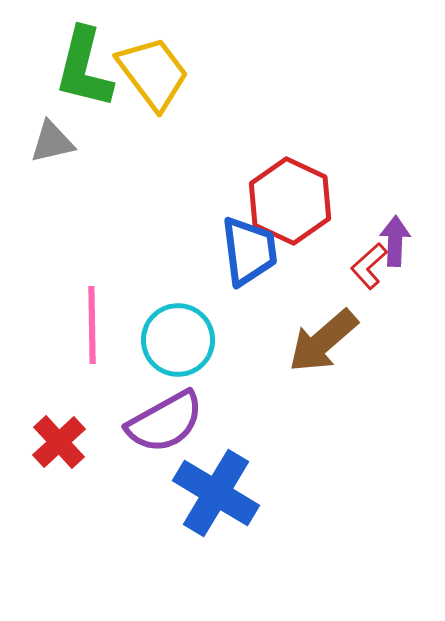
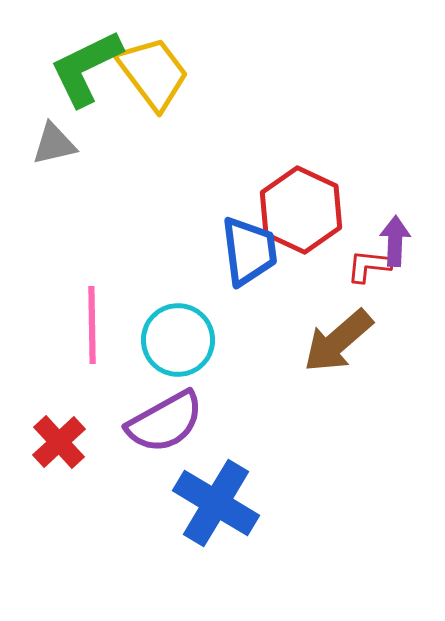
green L-shape: moved 2 px right; rotated 50 degrees clockwise
gray triangle: moved 2 px right, 2 px down
red hexagon: moved 11 px right, 9 px down
red L-shape: rotated 48 degrees clockwise
brown arrow: moved 15 px right
blue cross: moved 10 px down
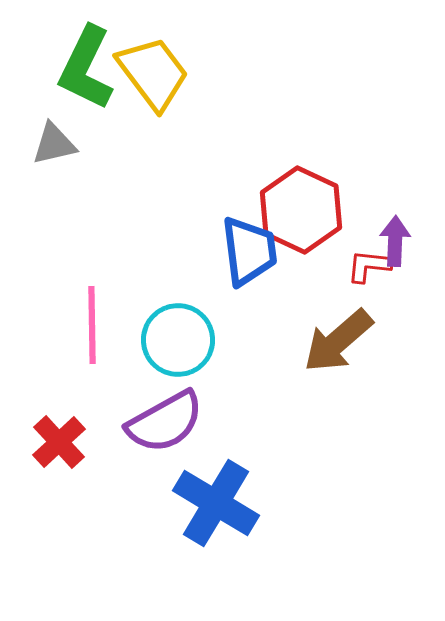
green L-shape: rotated 38 degrees counterclockwise
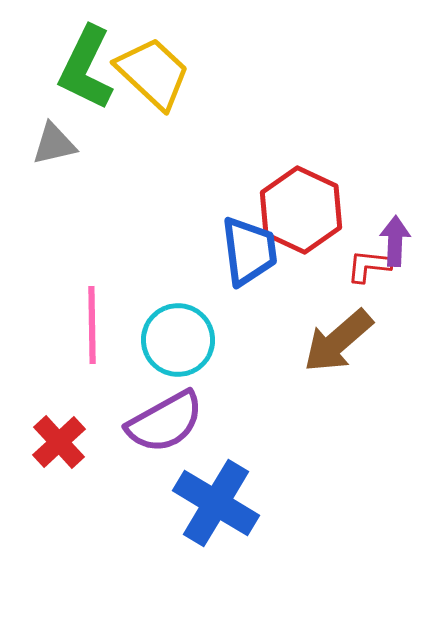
yellow trapezoid: rotated 10 degrees counterclockwise
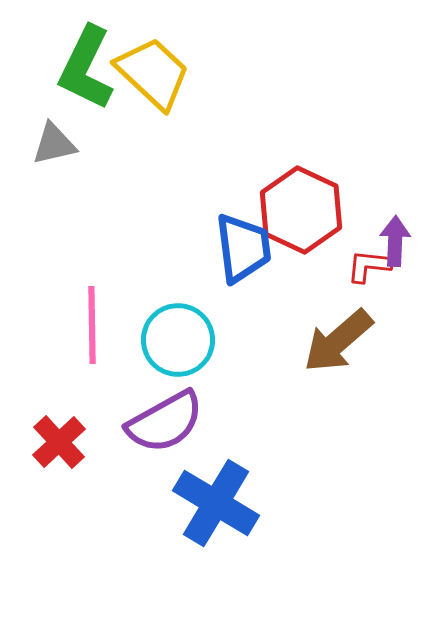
blue trapezoid: moved 6 px left, 3 px up
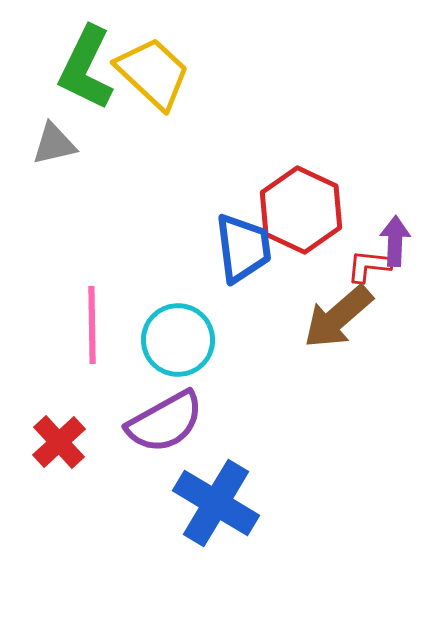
brown arrow: moved 24 px up
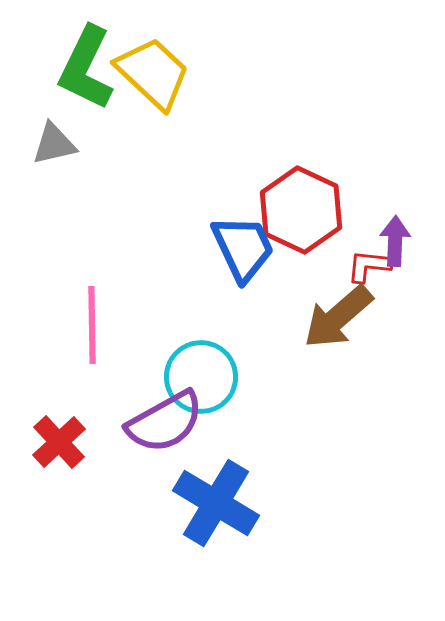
blue trapezoid: rotated 18 degrees counterclockwise
cyan circle: moved 23 px right, 37 px down
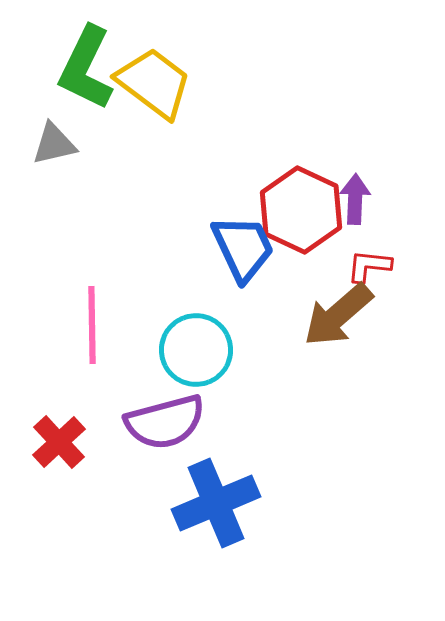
yellow trapezoid: moved 1 px right, 10 px down; rotated 6 degrees counterclockwise
purple arrow: moved 40 px left, 42 px up
brown arrow: moved 2 px up
cyan circle: moved 5 px left, 27 px up
purple semicircle: rotated 14 degrees clockwise
blue cross: rotated 36 degrees clockwise
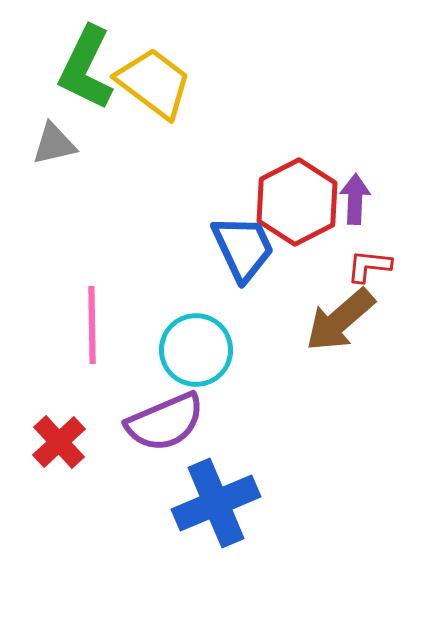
red hexagon: moved 4 px left, 8 px up; rotated 8 degrees clockwise
brown arrow: moved 2 px right, 5 px down
purple semicircle: rotated 8 degrees counterclockwise
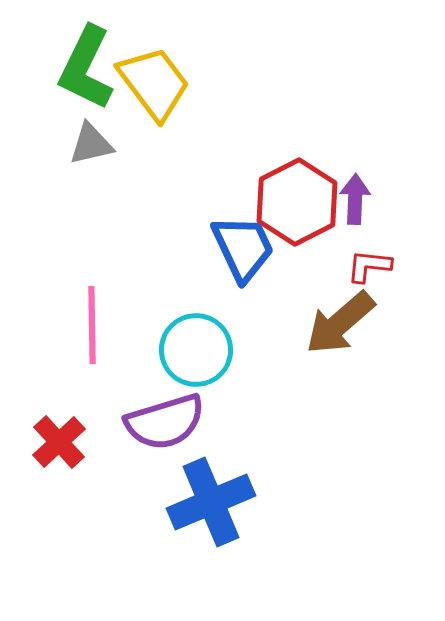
yellow trapezoid: rotated 16 degrees clockwise
gray triangle: moved 37 px right
brown arrow: moved 3 px down
purple semicircle: rotated 6 degrees clockwise
blue cross: moved 5 px left, 1 px up
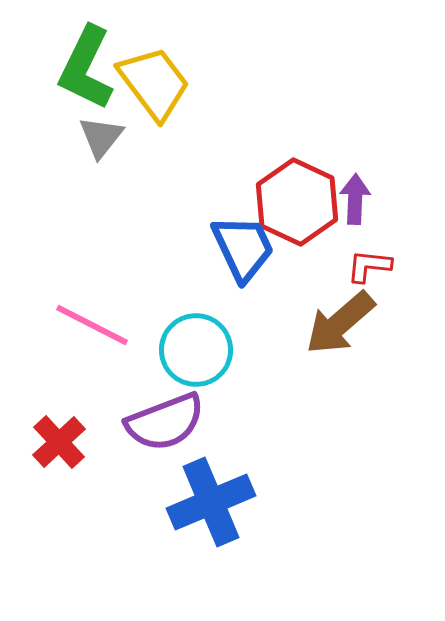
gray triangle: moved 10 px right, 7 px up; rotated 39 degrees counterclockwise
red hexagon: rotated 8 degrees counterclockwise
pink line: rotated 62 degrees counterclockwise
purple semicircle: rotated 4 degrees counterclockwise
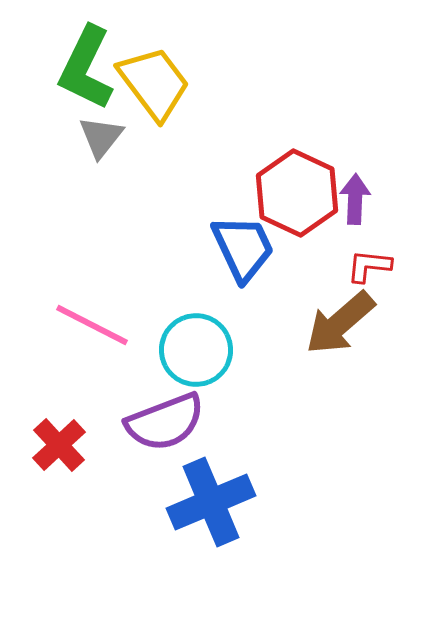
red hexagon: moved 9 px up
red cross: moved 3 px down
